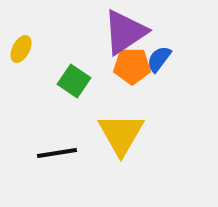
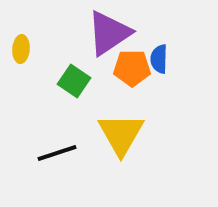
purple triangle: moved 16 px left, 1 px down
yellow ellipse: rotated 24 degrees counterclockwise
blue semicircle: rotated 36 degrees counterclockwise
orange pentagon: moved 2 px down
black line: rotated 9 degrees counterclockwise
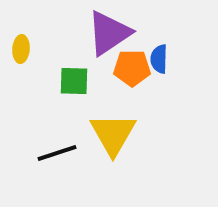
green square: rotated 32 degrees counterclockwise
yellow triangle: moved 8 px left
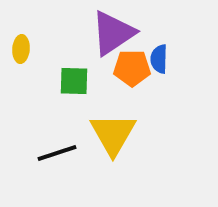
purple triangle: moved 4 px right
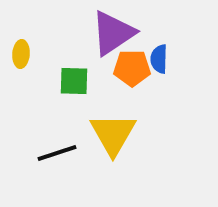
yellow ellipse: moved 5 px down
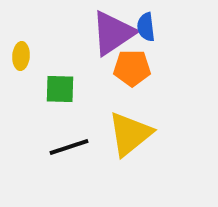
yellow ellipse: moved 2 px down
blue semicircle: moved 13 px left, 32 px up; rotated 8 degrees counterclockwise
green square: moved 14 px left, 8 px down
yellow triangle: moved 17 px right; rotated 21 degrees clockwise
black line: moved 12 px right, 6 px up
